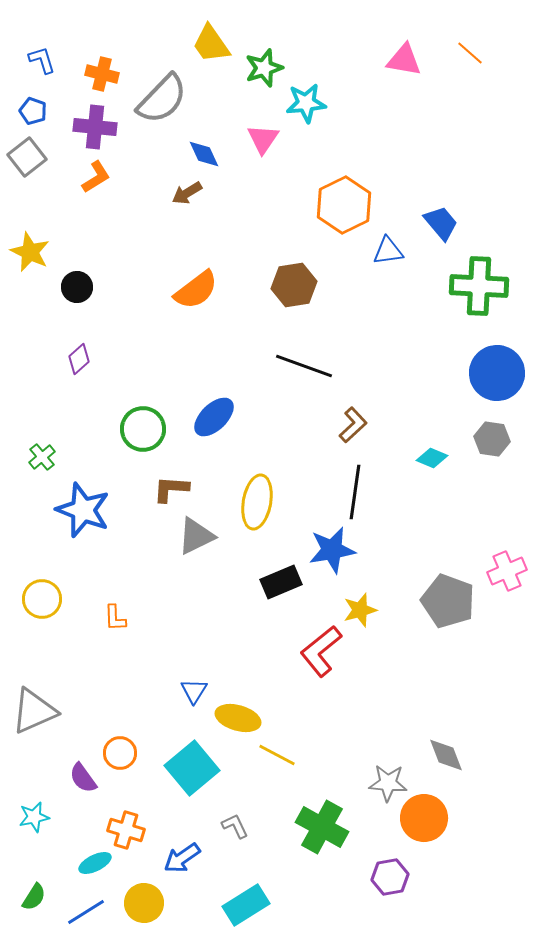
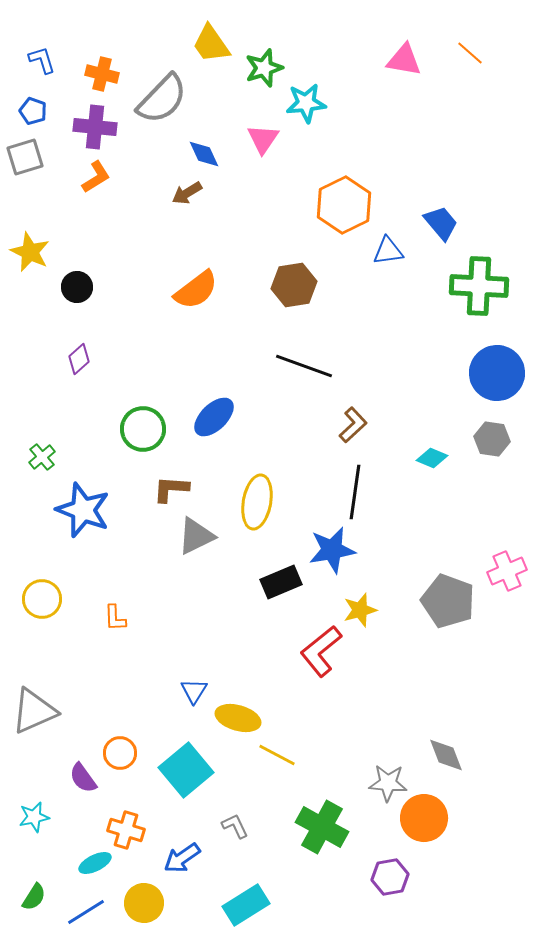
gray square at (27, 157): moved 2 px left; rotated 21 degrees clockwise
cyan square at (192, 768): moved 6 px left, 2 px down
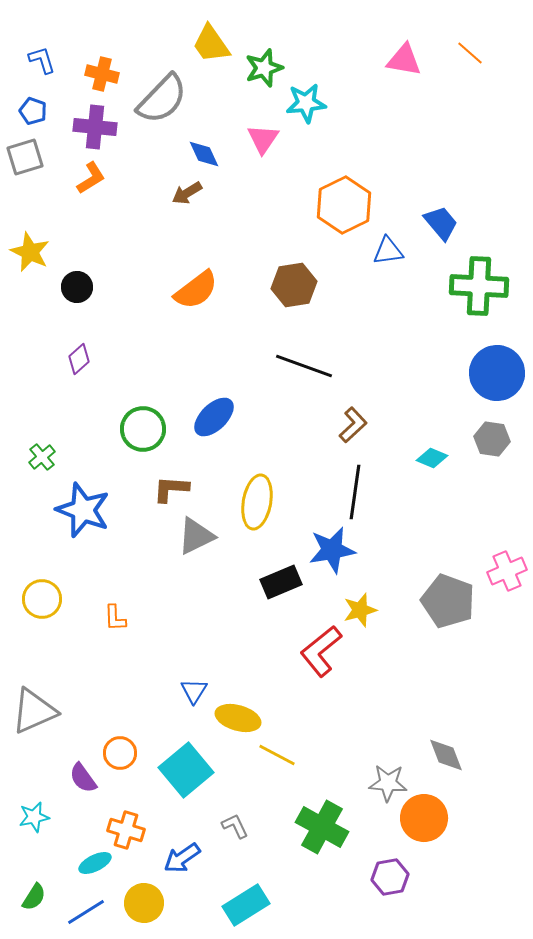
orange L-shape at (96, 177): moved 5 px left, 1 px down
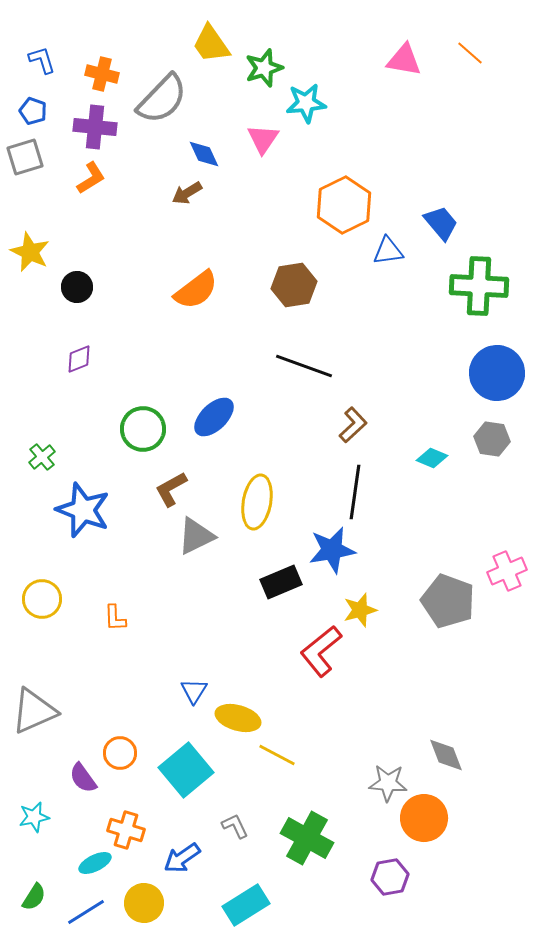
purple diamond at (79, 359): rotated 20 degrees clockwise
brown L-shape at (171, 489): rotated 33 degrees counterclockwise
green cross at (322, 827): moved 15 px left, 11 px down
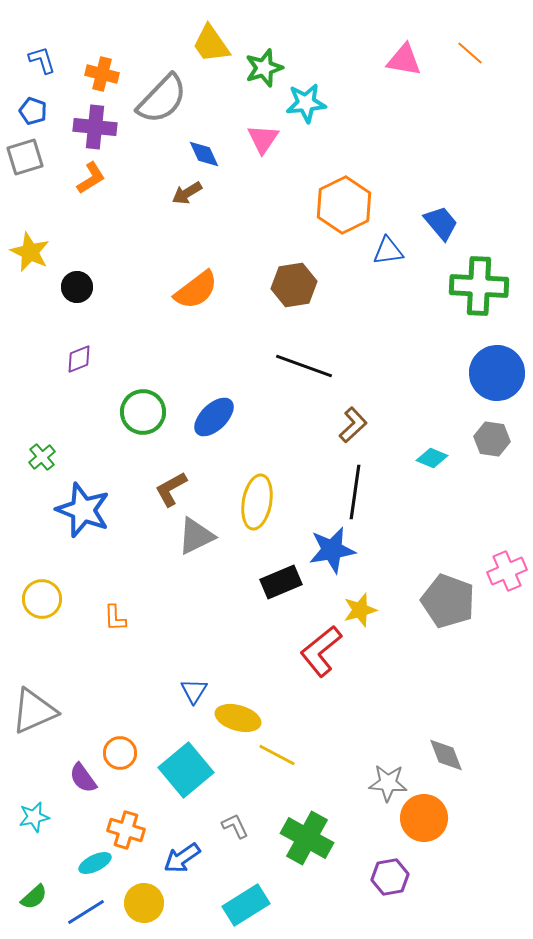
green circle at (143, 429): moved 17 px up
green semicircle at (34, 897): rotated 16 degrees clockwise
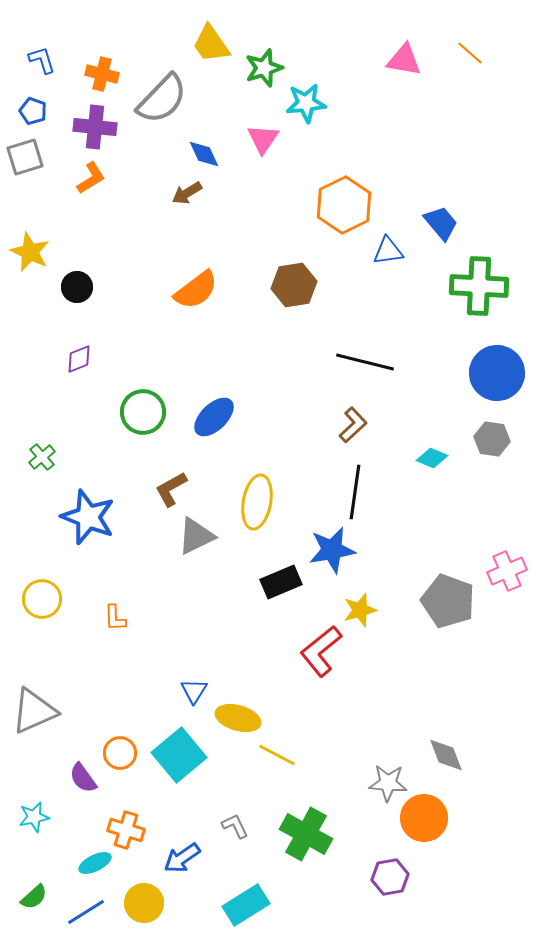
black line at (304, 366): moved 61 px right, 4 px up; rotated 6 degrees counterclockwise
blue star at (83, 510): moved 5 px right, 7 px down
cyan square at (186, 770): moved 7 px left, 15 px up
green cross at (307, 838): moved 1 px left, 4 px up
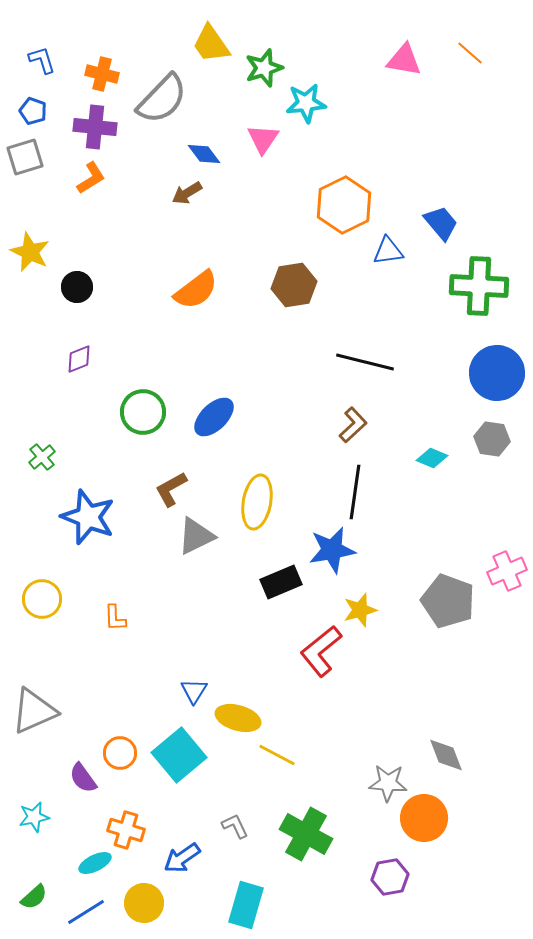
blue diamond at (204, 154): rotated 12 degrees counterclockwise
cyan rectangle at (246, 905): rotated 42 degrees counterclockwise
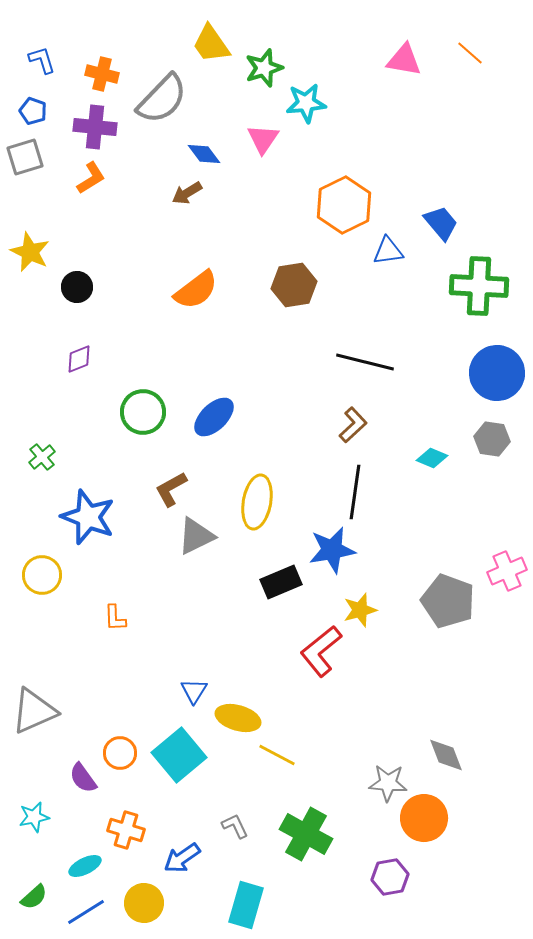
yellow circle at (42, 599): moved 24 px up
cyan ellipse at (95, 863): moved 10 px left, 3 px down
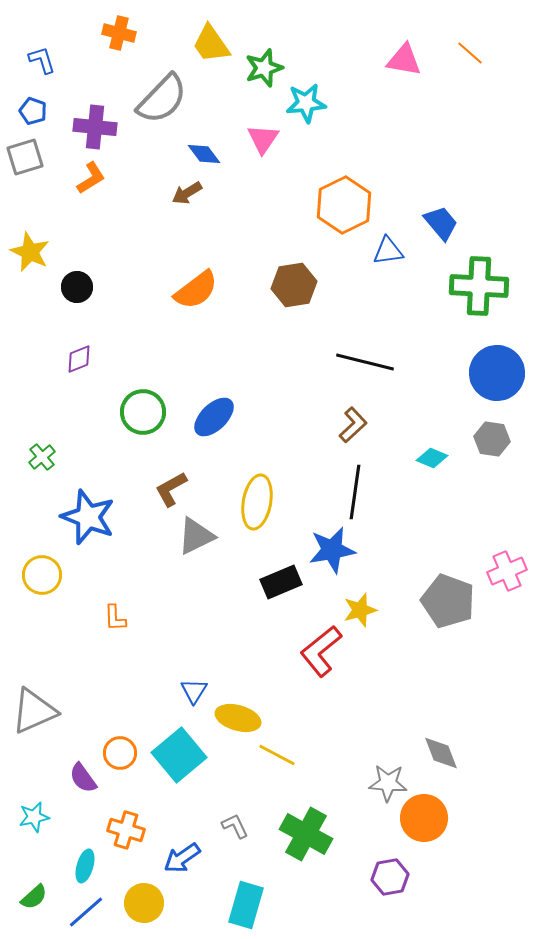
orange cross at (102, 74): moved 17 px right, 41 px up
gray diamond at (446, 755): moved 5 px left, 2 px up
cyan ellipse at (85, 866): rotated 48 degrees counterclockwise
blue line at (86, 912): rotated 9 degrees counterclockwise
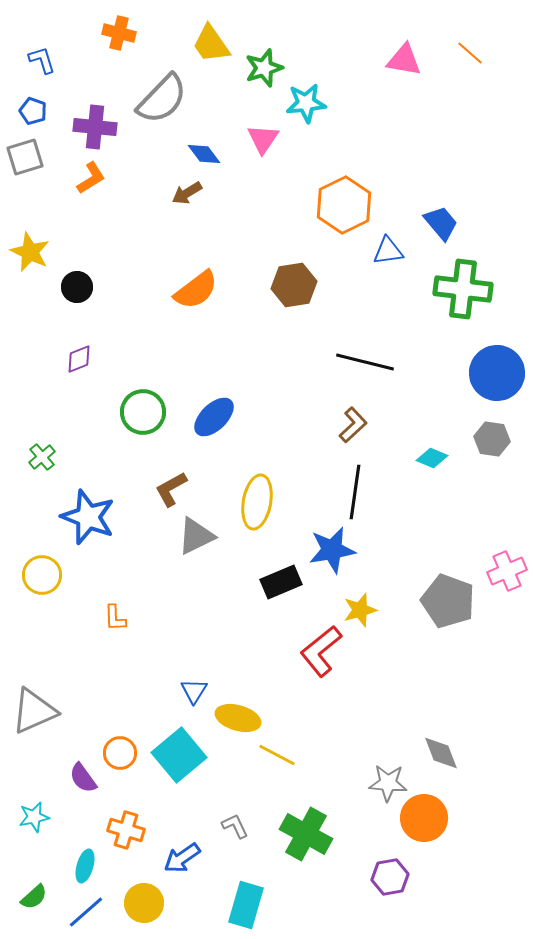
green cross at (479, 286): moved 16 px left, 3 px down; rotated 4 degrees clockwise
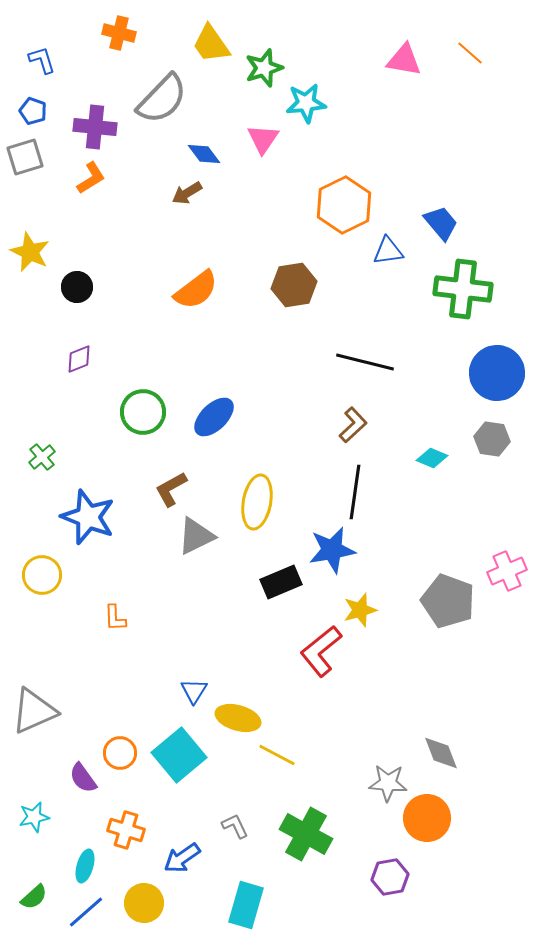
orange circle at (424, 818): moved 3 px right
